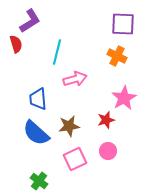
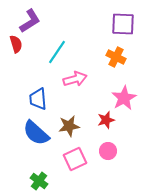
cyan line: rotated 20 degrees clockwise
orange cross: moved 1 px left, 1 px down
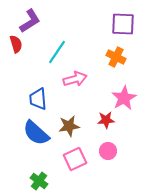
red star: rotated 12 degrees clockwise
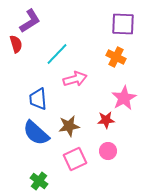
cyan line: moved 2 px down; rotated 10 degrees clockwise
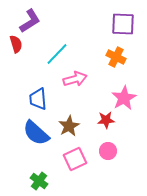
brown star: rotated 20 degrees counterclockwise
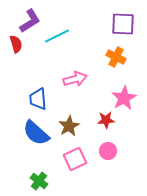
cyan line: moved 18 px up; rotated 20 degrees clockwise
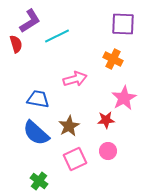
orange cross: moved 3 px left, 2 px down
blue trapezoid: rotated 105 degrees clockwise
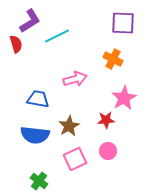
purple square: moved 1 px up
blue semicircle: moved 1 px left, 2 px down; rotated 36 degrees counterclockwise
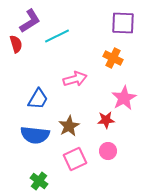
orange cross: moved 1 px up
blue trapezoid: rotated 110 degrees clockwise
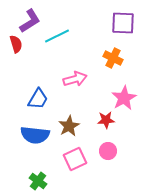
green cross: moved 1 px left
